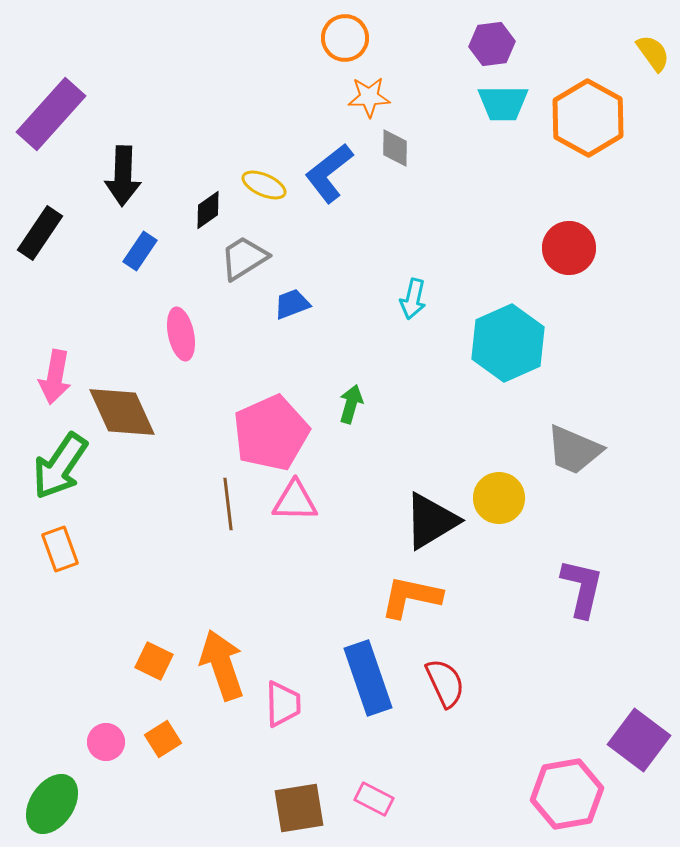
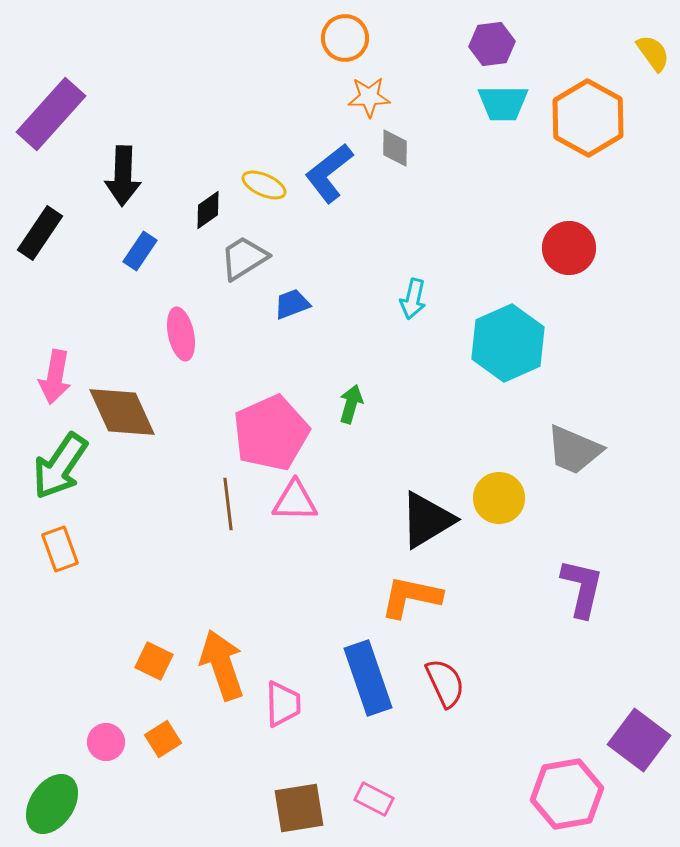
black triangle at (431, 521): moved 4 px left, 1 px up
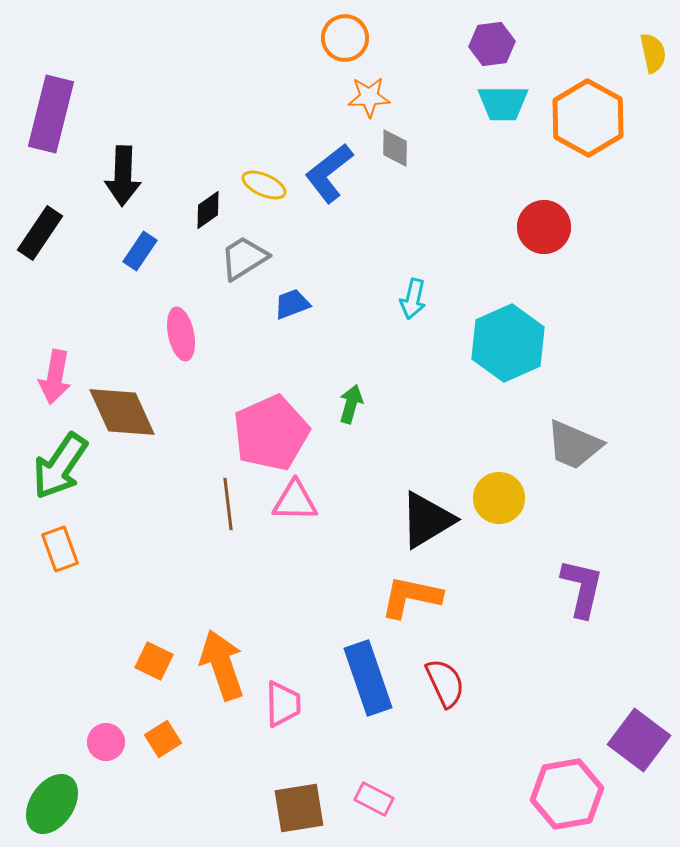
yellow semicircle at (653, 53): rotated 24 degrees clockwise
purple rectangle at (51, 114): rotated 28 degrees counterclockwise
red circle at (569, 248): moved 25 px left, 21 px up
gray trapezoid at (574, 450): moved 5 px up
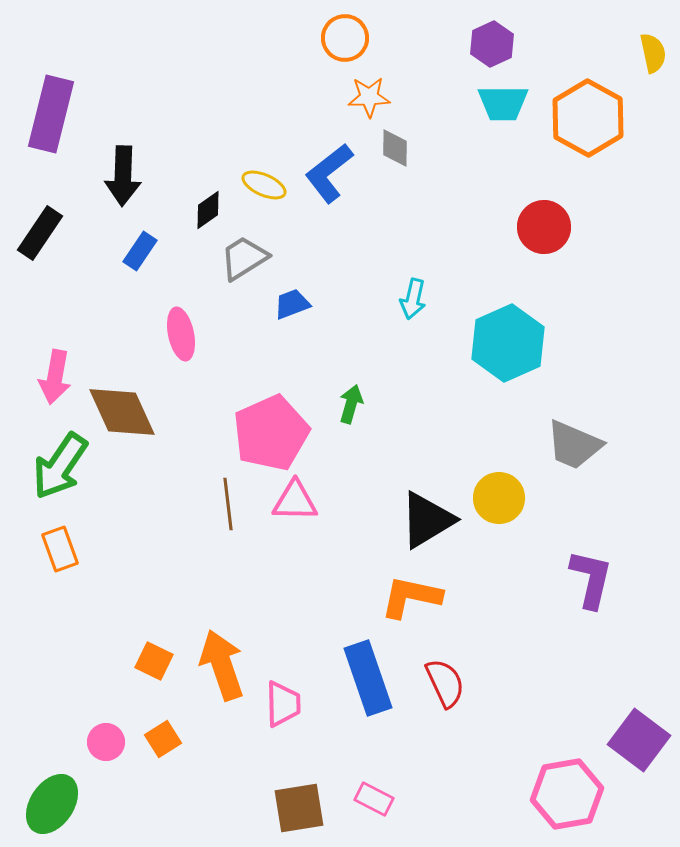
purple hexagon at (492, 44): rotated 18 degrees counterclockwise
purple L-shape at (582, 588): moved 9 px right, 9 px up
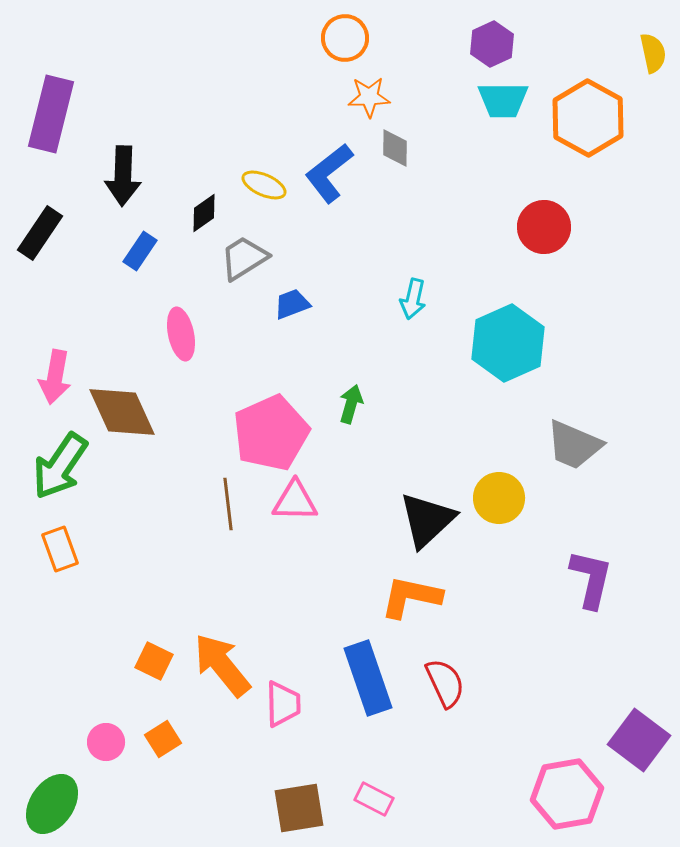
cyan trapezoid at (503, 103): moved 3 px up
black diamond at (208, 210): moved 4 px left, 3 px down
black triangle at (427, 520): rotated 12 degrees counterclockwise
orange arrow at (222, 665): rotated 20 degrees counterclockwise
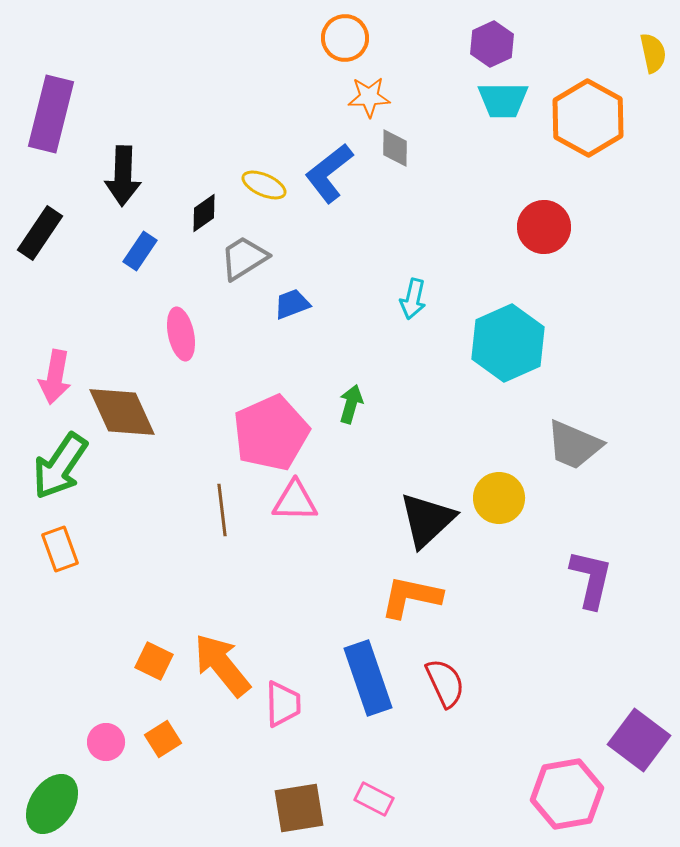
brown line at (228, 504): moved 6 px left, 6 px down
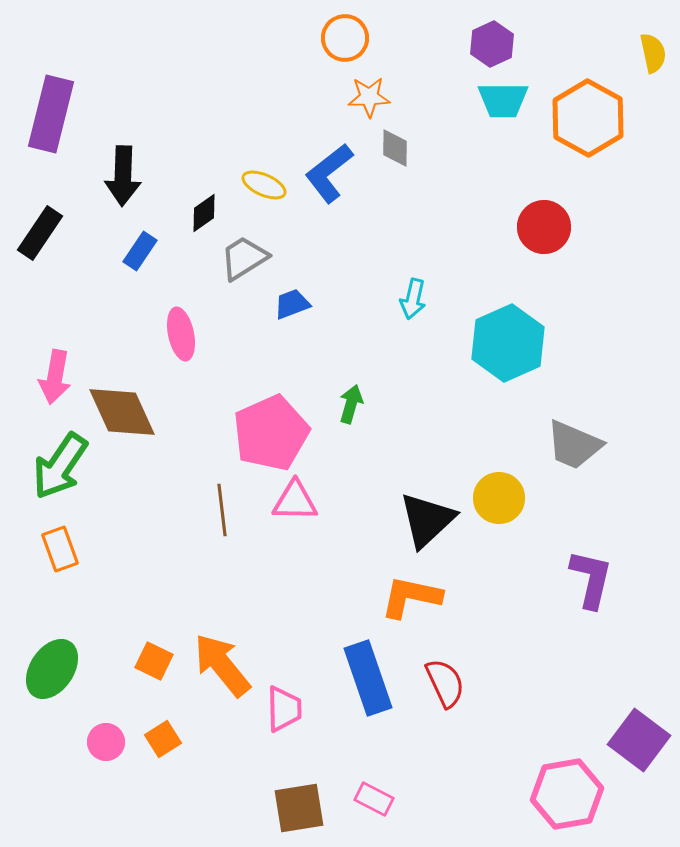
pink trapezoid at (283, 704): moved 1 px right, 5 px down
green ellipse at (52, 804): moved 135 px up
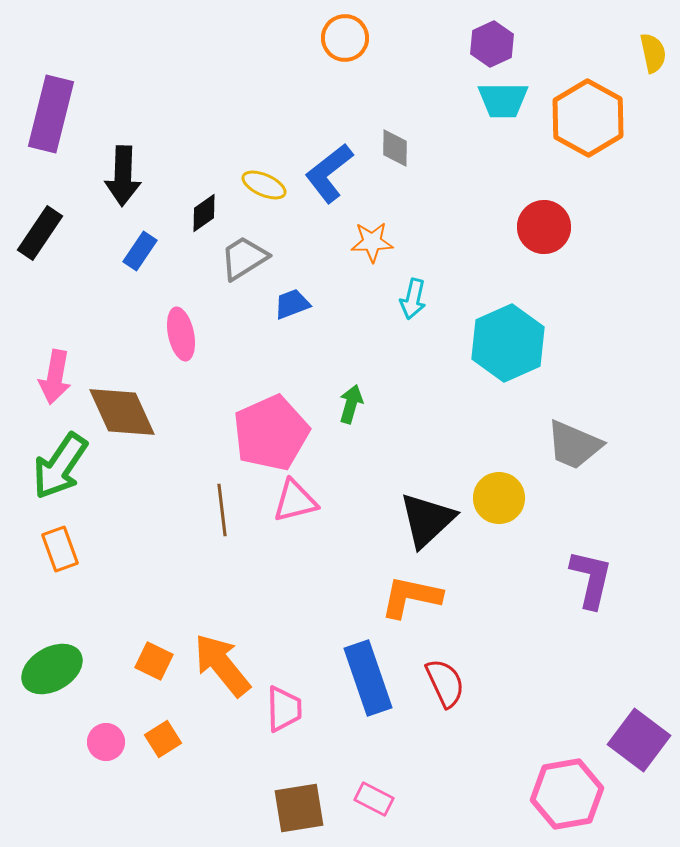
orange star at (369, 97): moved 3 px right, 145 px down
pink triangle at (295, 501): rotated 15 degrees counterclockwise
green ellipse at (52, 669): rotated 26 degrees clockwise
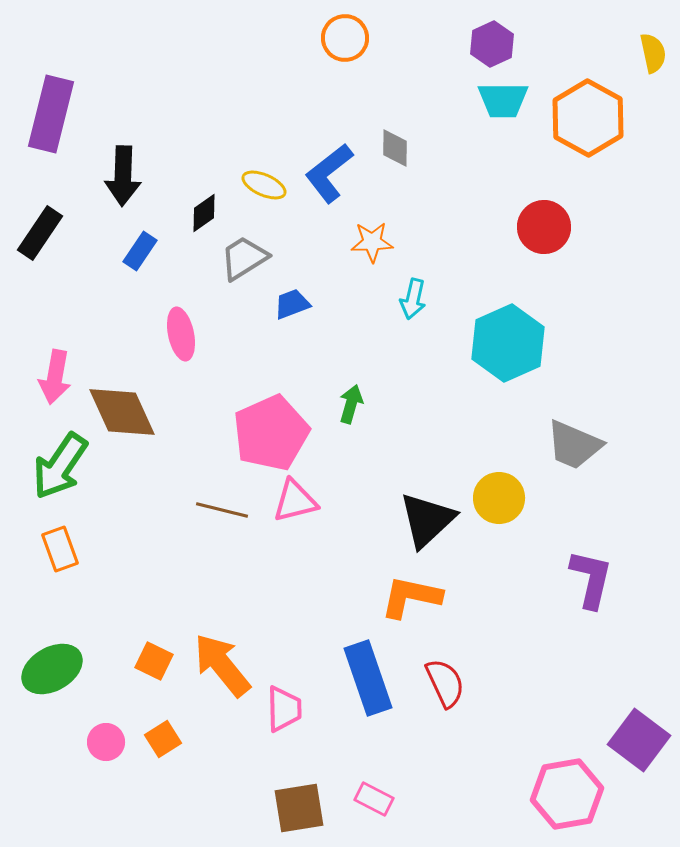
brown line at (222, 510): rotated 69 degrees counterclockwise
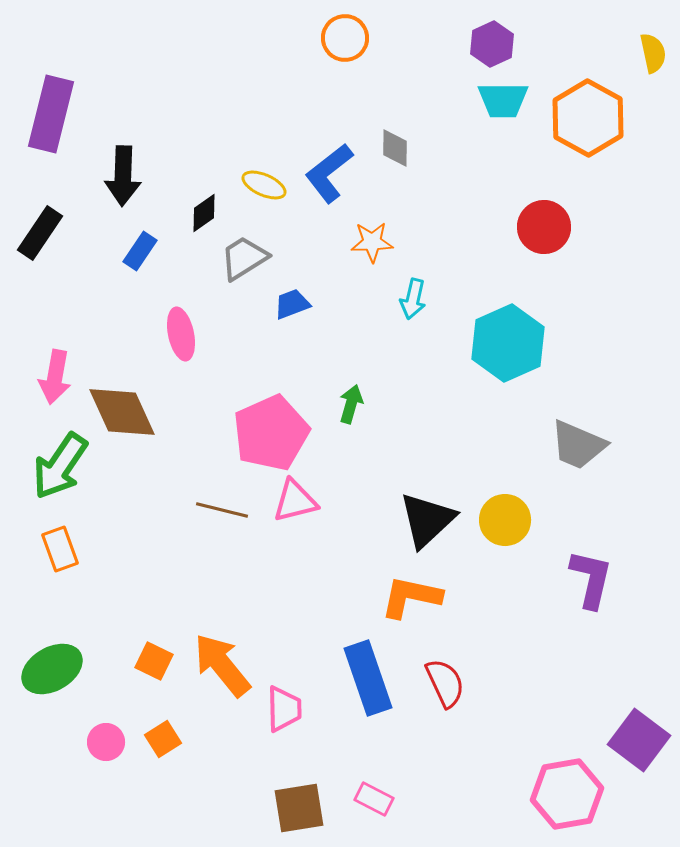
gray trapezoid at (574, 445): moved 4 px right
yellow circle at (499, 498): moved 6 px right, 22 px down
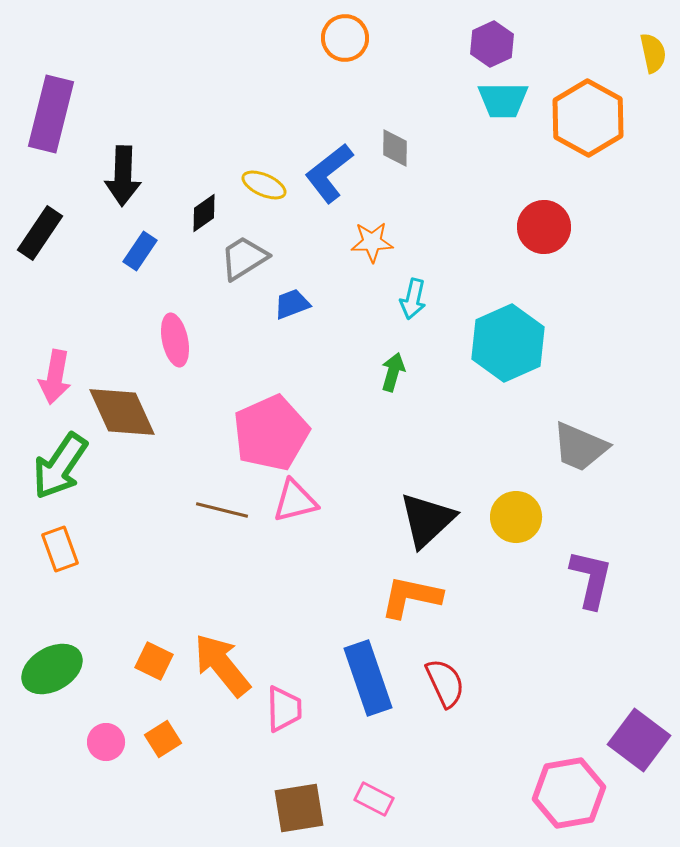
pink ellipse at (181, 334): moved 6 px left, 6 px down
green arrow at (351, 404): moved 42 px right, 32 px up
gray trapezoid at (578, 445): moved 2 px right, 2 px down
yellow circle at (505, 520): moved 11 px right, 3 px up
pink hexagon at (567, 794): moved 2 px right, 1 px up
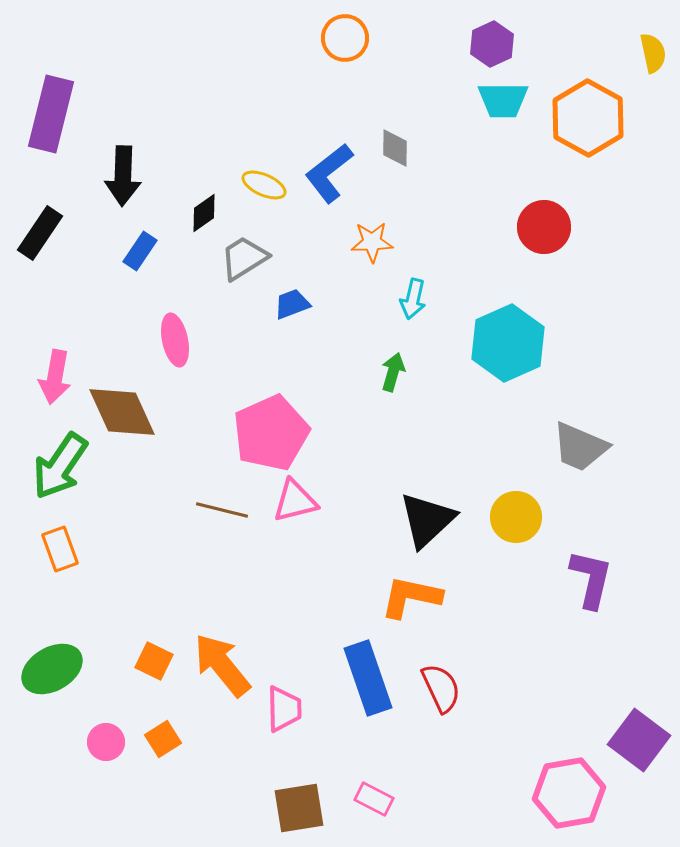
red semicircle at (445, 683): moved 4 px left, 5 px down
